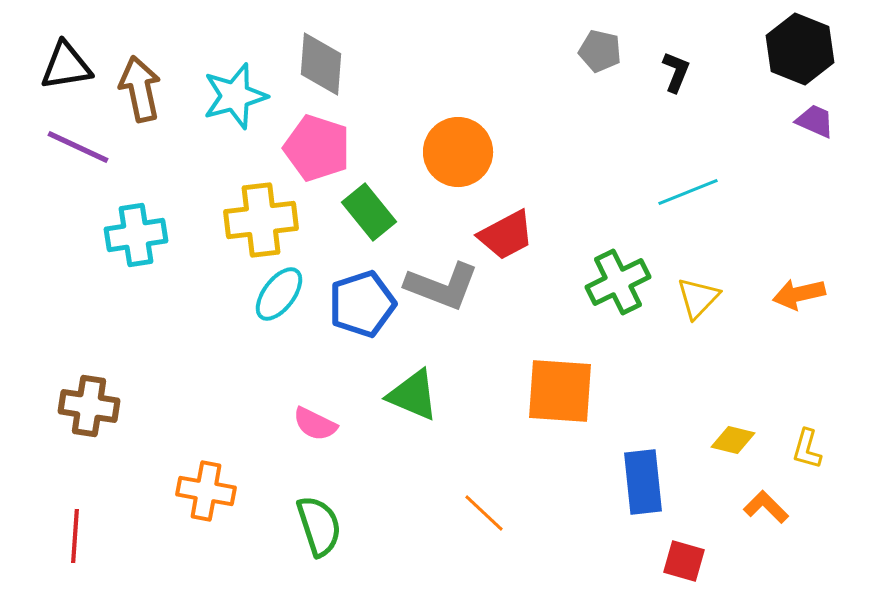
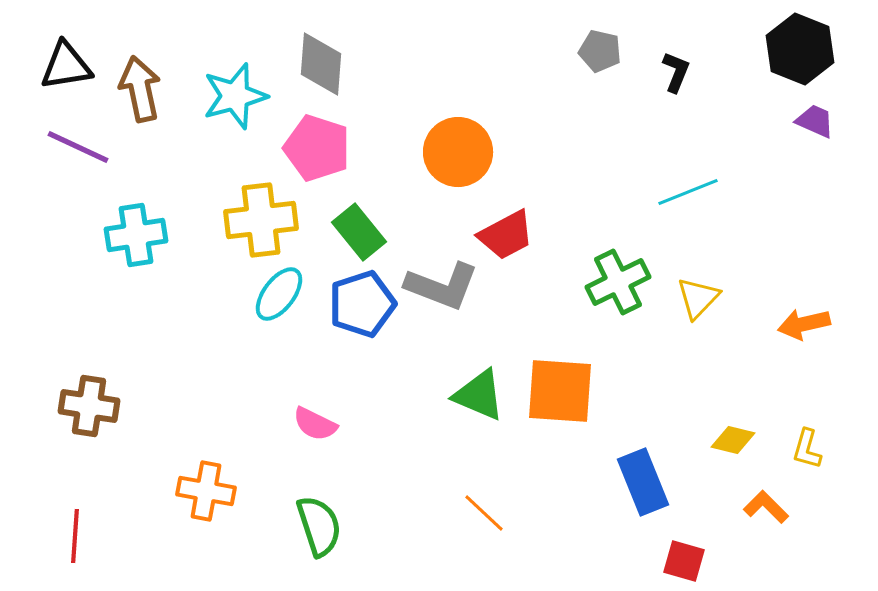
green rectangle: moved 10 px left, 20 px down
orange arrow: moved 5 px right, 30 px down
green triangle: moved 66 px right
blue rectangle: rotated 16 degrees counterclockwise
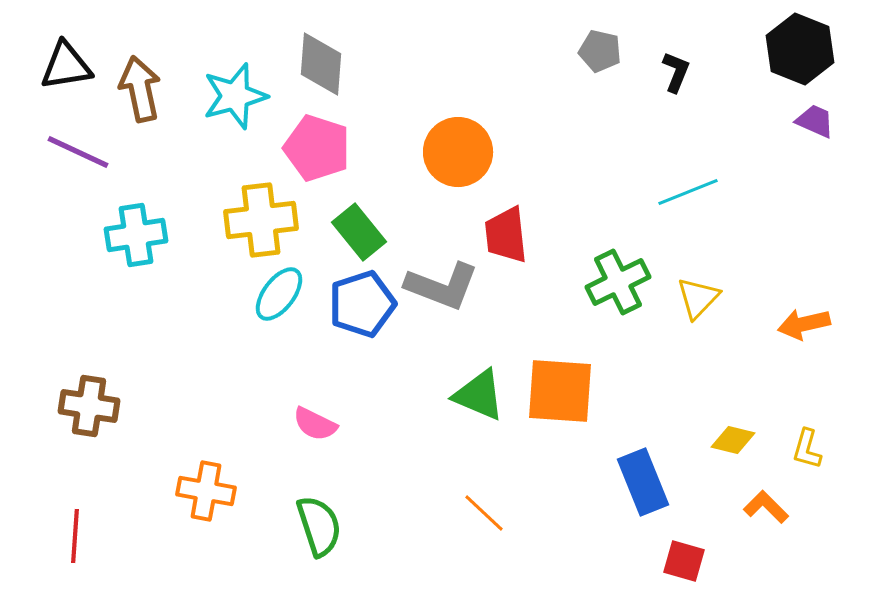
purple line: moved 5 px down
red trapezoid: rotated 112 degrees clockwise
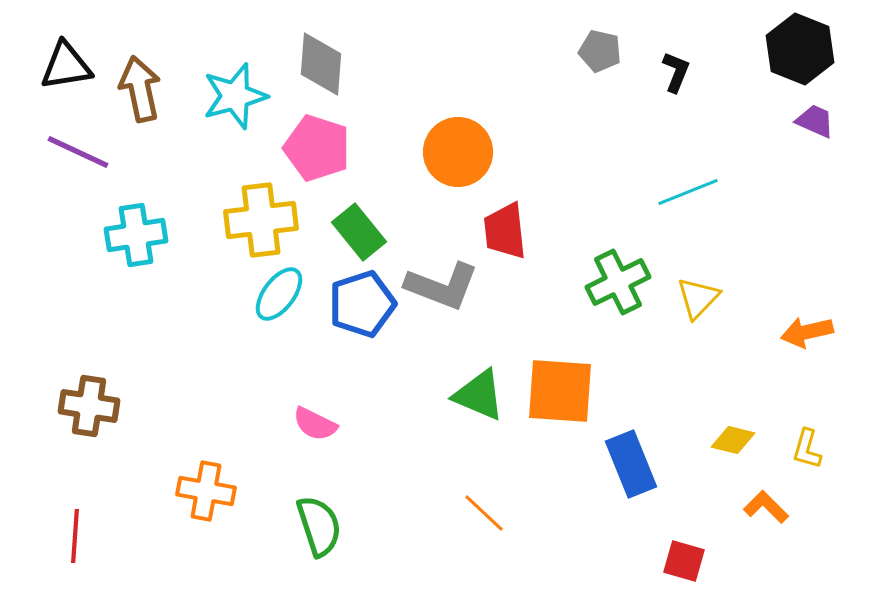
red trapezoid: moved 1 px left, 4 px up
orange arrow: moved 3 px right, 8 px down
blue rectangle: moved 12 px left, 18 px up
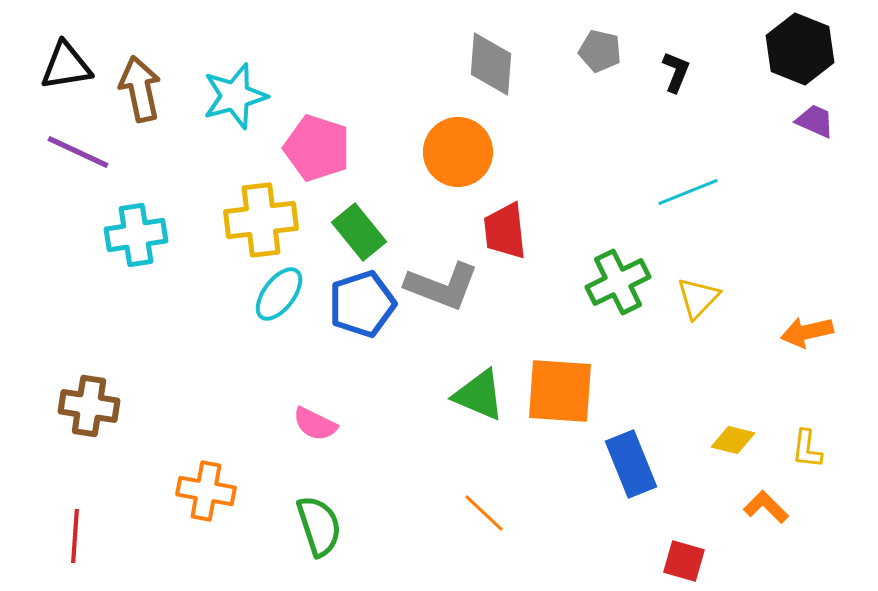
gray diamond: moved 170 px right
yellow L-shape: rotated 9 degrees counterclockwise
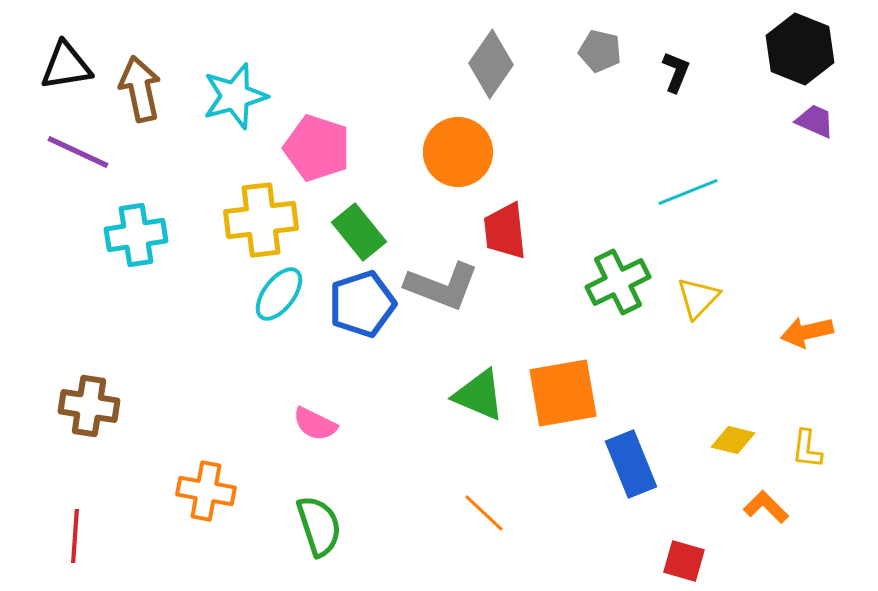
gray diamond: rotated 30 degrees clockwise
orange square: moved 3 px right, 2 px down; rotated 14 degrees counterclockwise
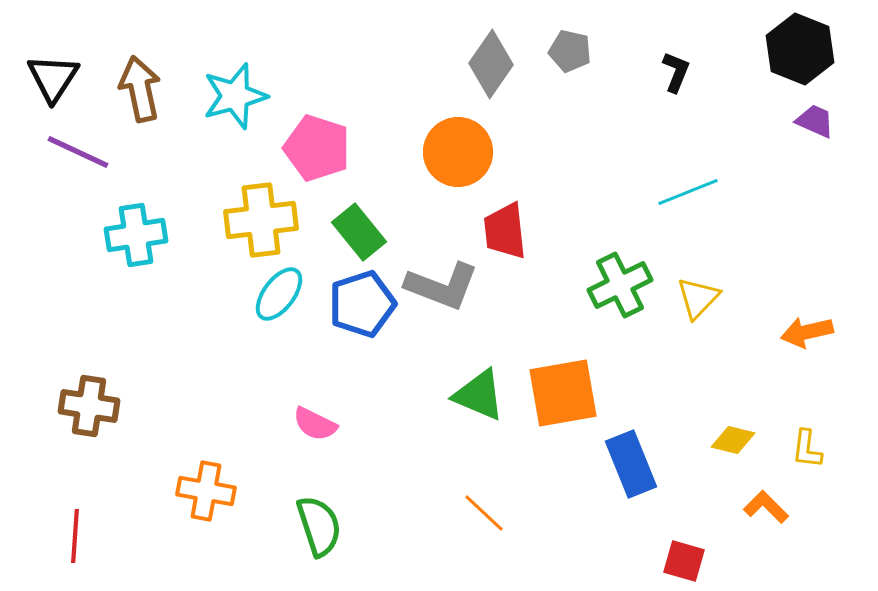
gray pentagon: moved 30 px left
black triangle: moved 13 px left, 12 px down; rotated 48 degrees counterclockwise
green cross: moved 2 px right, 3 px down
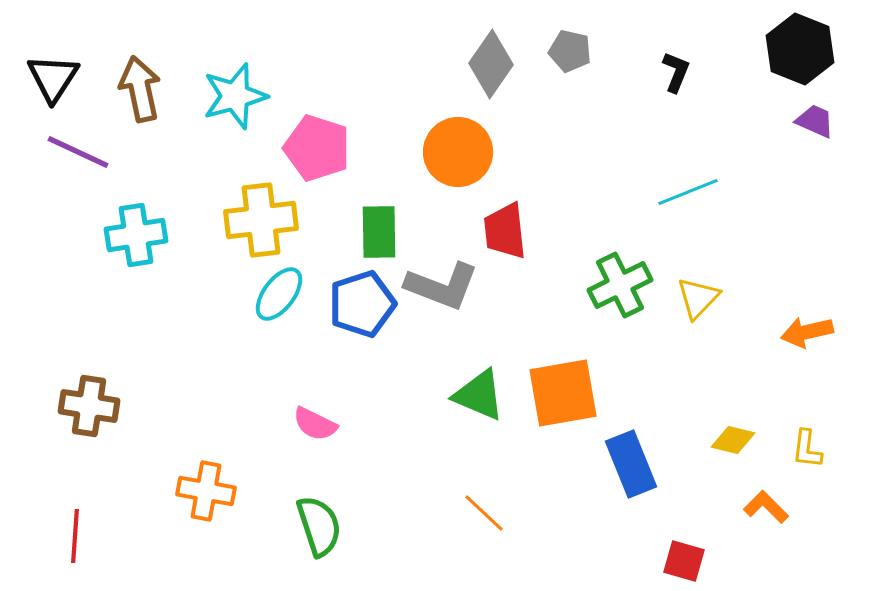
green rectangle: moved 20 px right; rotated 38 degrees clockwise
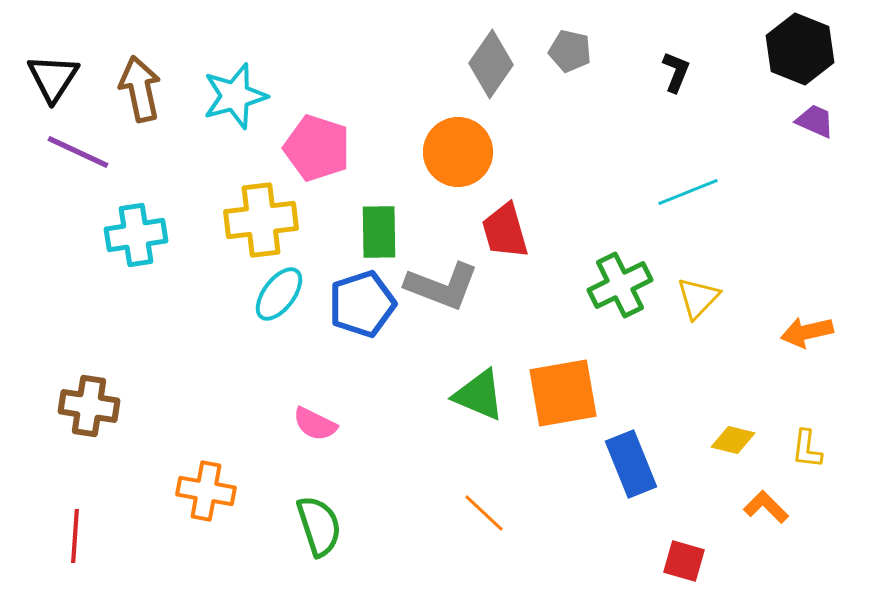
red trapezoid: rotated 10 degrees counterclockwise
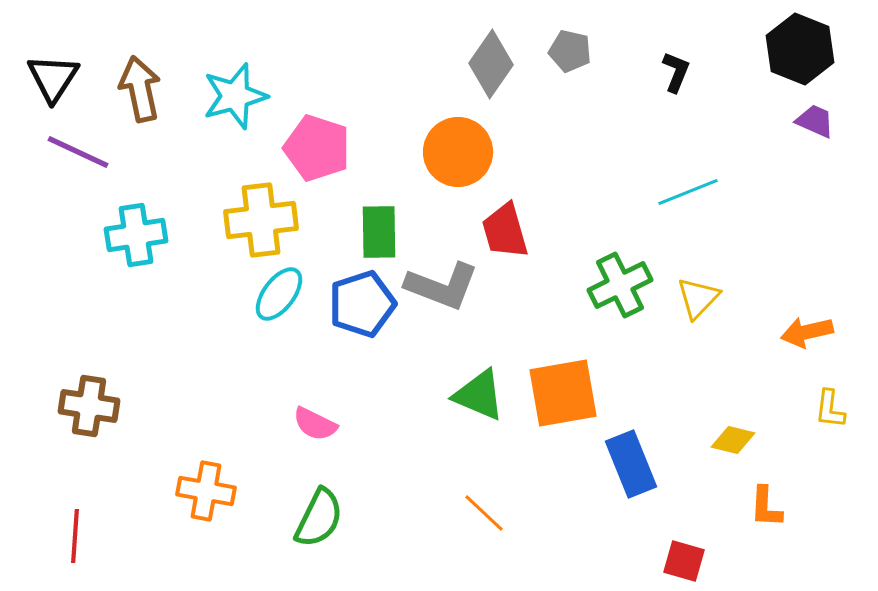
yellow L-shape: moved 23 px right, 40 px up
orange L-shape: rotated 132 degrees counterclockwise
green semicircle: moved 8 px up; rotated 44 degrees clockwise
